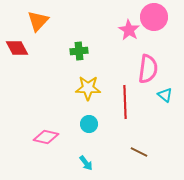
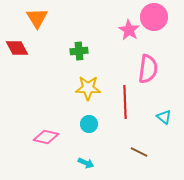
orange triangle: moved 1 px left, 3 px up; rotated 15 degrees counterclockwise
cyan triangle: moved 1 px left, 22 px down
cyan arrow: rotated 28 degrees counterclockwise
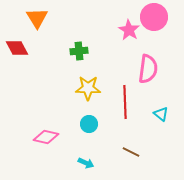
cyan triangle: moved 3 px left, 3 px up
brown line: moved 8 px left
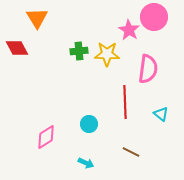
yellow star: moved 19 px right, 34 px up
pink diamond: rotated 45 degrees counterclockwise
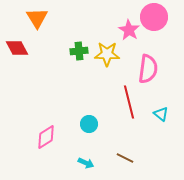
red line: moved 4 px right; rotated 12 degrees counterclockwise
brown line: moved 6 px left, 6 px down
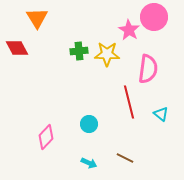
pink diamond: rotated 15 degrees counterclockwise
cyan arrow: moved 3 px right
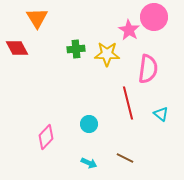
green cross: moved 3 px left, 2 px up
red line: moved 1 px left, 1 px down
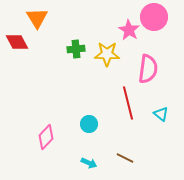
red diamond: moved 6 px up
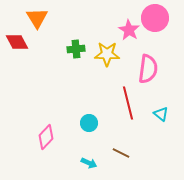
pink circle: moved 1 px right, 1 px down
cyan circle: moved 1 px up
brown line: moved 4 px left, 5 px up
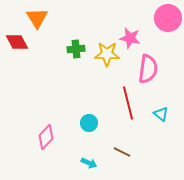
pink circle: moved 13 px right
pink star: moved 1 px right, 8 px down; rotated 20 degrees counterclockwise
brown line: moved 1 px right, 1 px up
